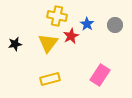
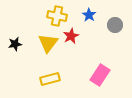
blue star: moved 2 px right, 9 px up
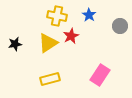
gray circle: moved 5 px right, 1 px down
yellow triangle: rotated 20 degrees clockwise
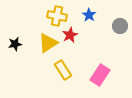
red star: moved 1 px left, 1 px up
yellow rectangle: moved 13 px right, 9 px up; rotated 72 degrees clockwise
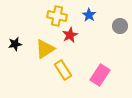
yellow triangle: moved 3 px left, 6 px down
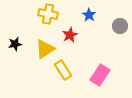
yellow cross: moved 9 px left, 2 px up
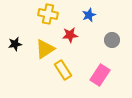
blue star: rotated 16 degrees clockwise
gray circle: moved 8 px left, 14 px down
red star: rotated 21 degrees clockwise
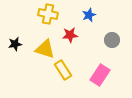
yellow triangle: rotated 50 degrees clockwise
